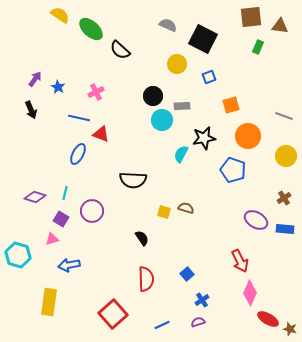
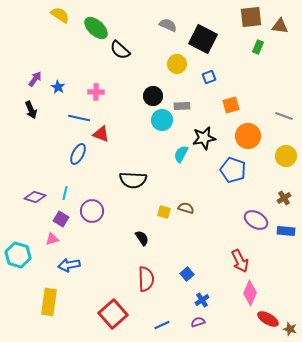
green ellipse at (91, 29): moved 5 px right, 1 px up
pink cross at (96, 92): rotated 28 degrees clockwise
blue rectangle at (285, 229): moved 1 px right, 2 px down
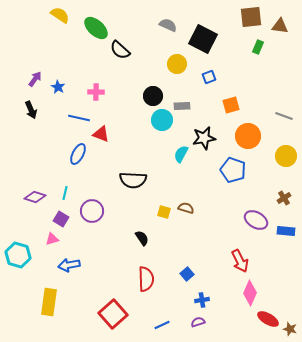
blue cross at (202, 300): rotated 24 degrees clockwise
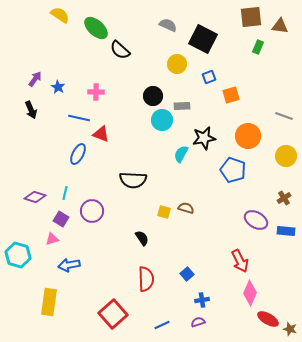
orange square at (231, 105): moved 10 px up
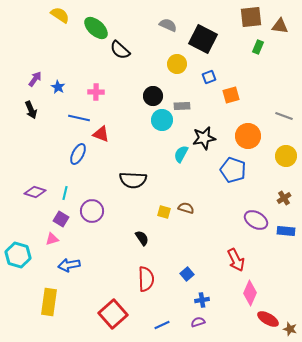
purple diamond at (35, 197): moved 5 px up
red arrow at (240, 261): moved 4 px left, 1 px up
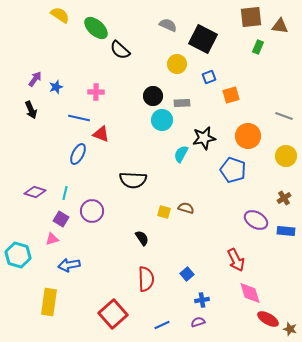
blue star at (58, 87): moved 2 px left; rotated 24 degrees clockwise
gray rectangle at (182, 106): moved 3 px up
pink diamond at (250, 293): rotated 40 degrees counterclockwise
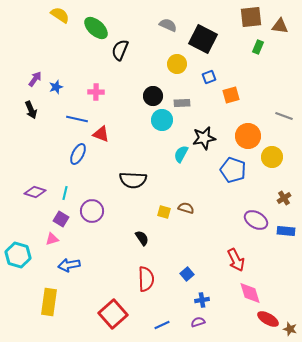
black semicircle at (120, 50): rotated 70 degrees clockwise
blue line at (79, 118): moved 2 px left, 1 px down
yellow circle at (286, 156): moved 14 px left, 1 px down
